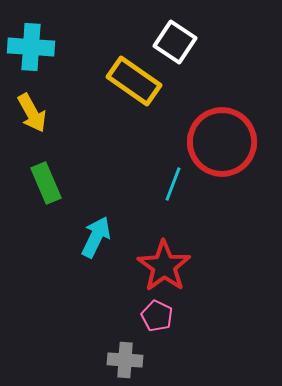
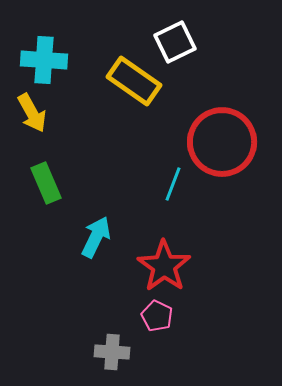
white square: rotated 30 degrees clockwise
cyan cross: moved 13 px right, 13 px down
gray cross: moved 13 px left, 8 px up
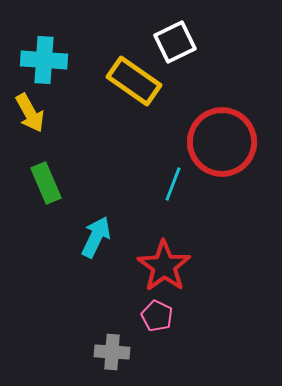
yellow arrow: moved 2 px left
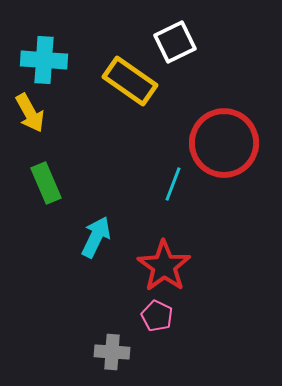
yellow rectangle: moved 4 px left
red circle: moved 2 px right, 1 px down
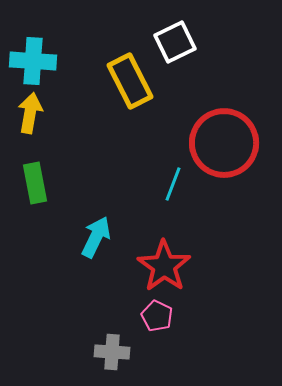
cyan cross: moved 11 px left, 1 px down
yellow rectangle: rotated 28 degrees clockwise
yellow arrow: rotated 141 degrees counterclockwise
green rectangle: moved 11 px left; rotated 12 degrees clockwise
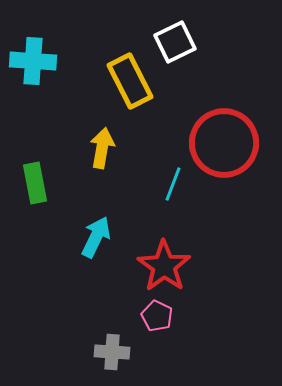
yellow arrow: moved 72 px right, 35 px down
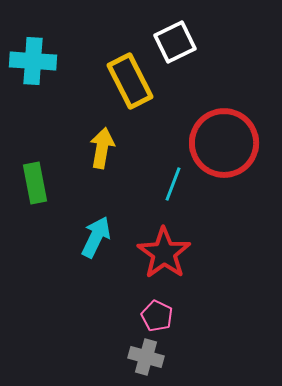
red star: moved 13 px up
gray cross: moved 34 px right, 5 px down; rotated 12 degrees clockwise
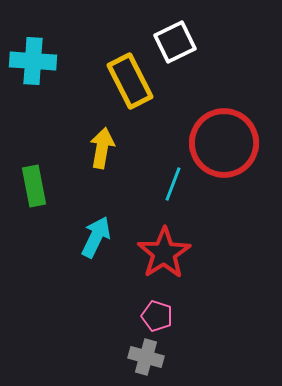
green rectangle: moved 1 px left, 3 px down
red star: rotated 4 degrees clockwise
pink pentagon: rotated 8 degrees counterclockwise
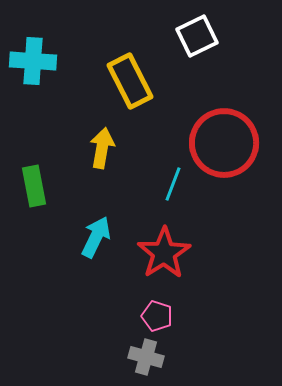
white square: moved 22 px right, 6 px up
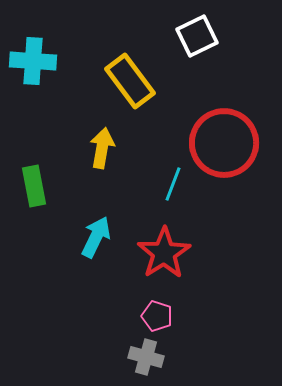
yellow rectangle: rotated 10 degrees counterclockwise
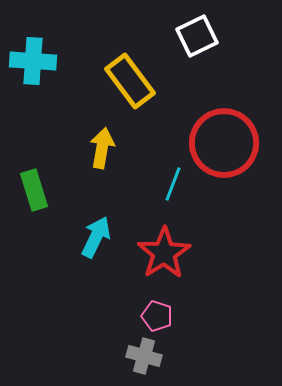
green rectangle: moved 4 px down; rotated 6 degrees counterclockwise
gray cross: moved 2 px left, 1 px up
